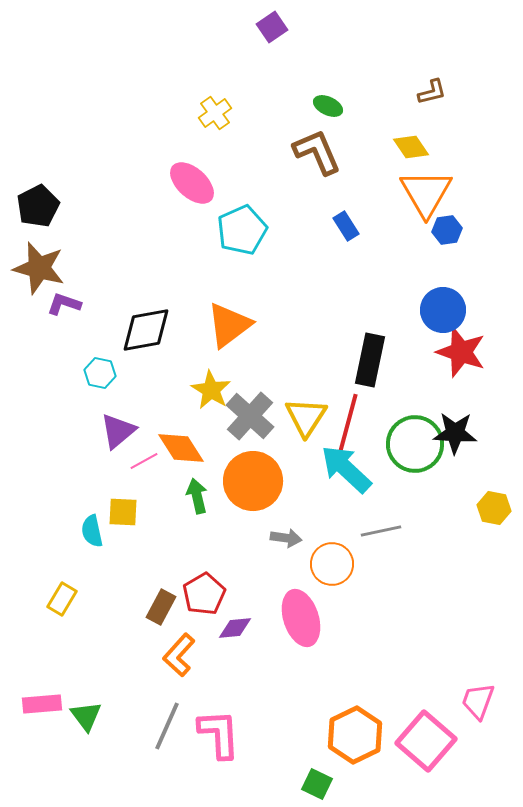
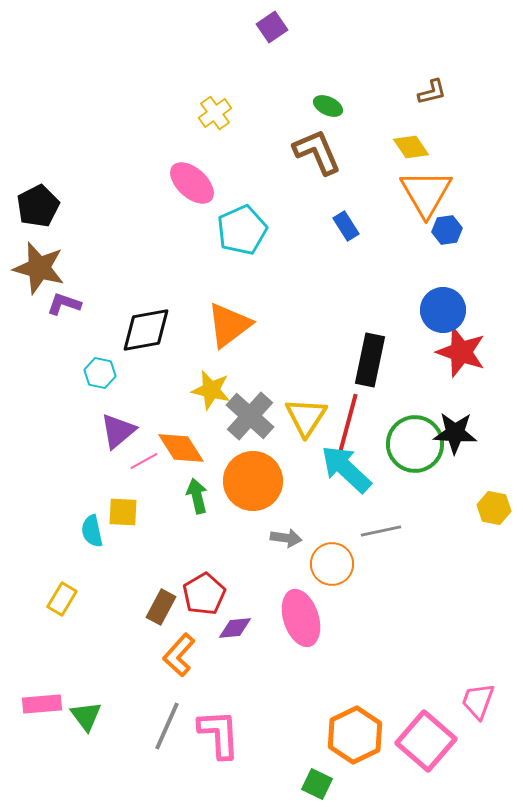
yellow star at (211, 390): rotated 18 degrees counterclockwise
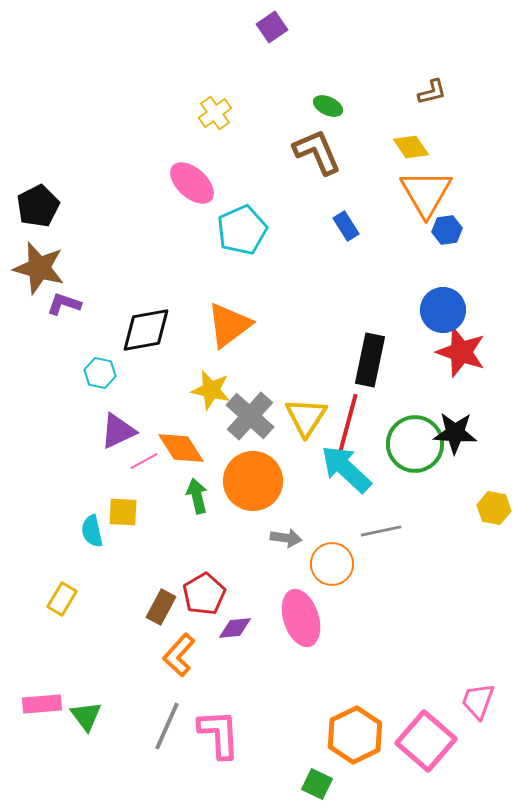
purple triangle at (118, 431): rotated 15 degrees clockwise
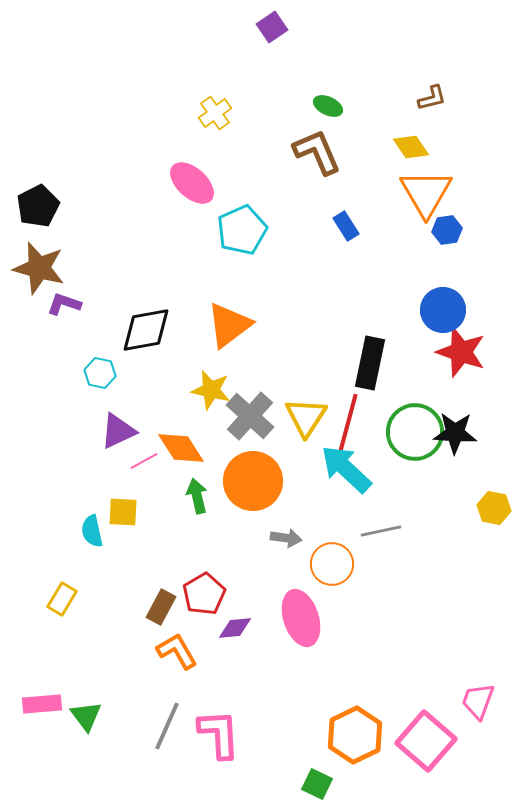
brown L-shape at (432, 92): moved 6 px down
black rectangle at (370, 360): moved 3 px down
green circle at (415, 444): moved 12 px up
orange L-shape at (179, 655): moved 2 px left, 4 px up; rotated 108 degrees clockwise
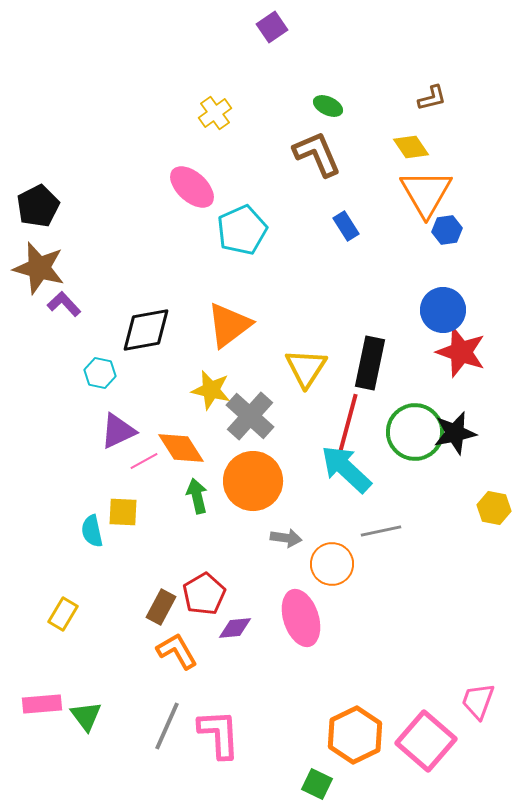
brown L-shape at (317, 152): moved 2 px down
pink ellipse at (192, 183): moved 4 px down
purple L-shape at (64, 304): rotated 28 degrees clockwise
yellow triangle at (306, 417): moved 49 px up
black star at (455, 433): rotated 15 degrees counterclockwise
yellow rectangle at (62, 599): moved 1 px right, 15 px down
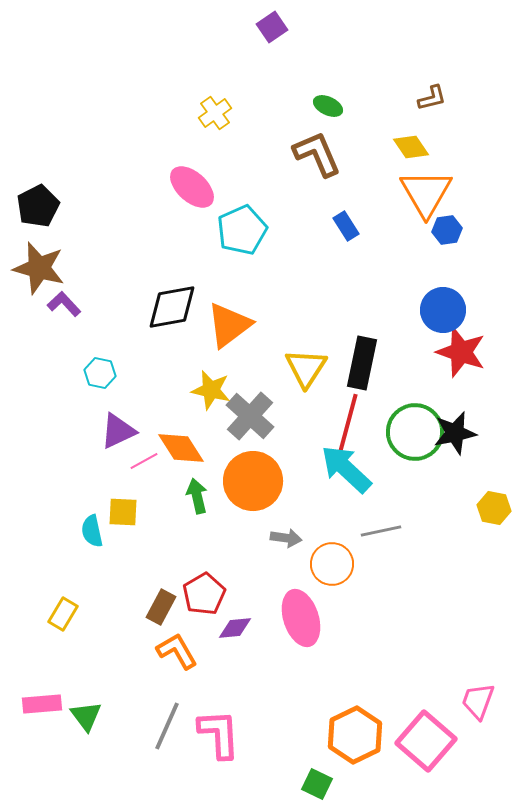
black diamond at (146, 330): moved 26 px right, 23 px up
black rectangle at (370, 363): moved 8 px left
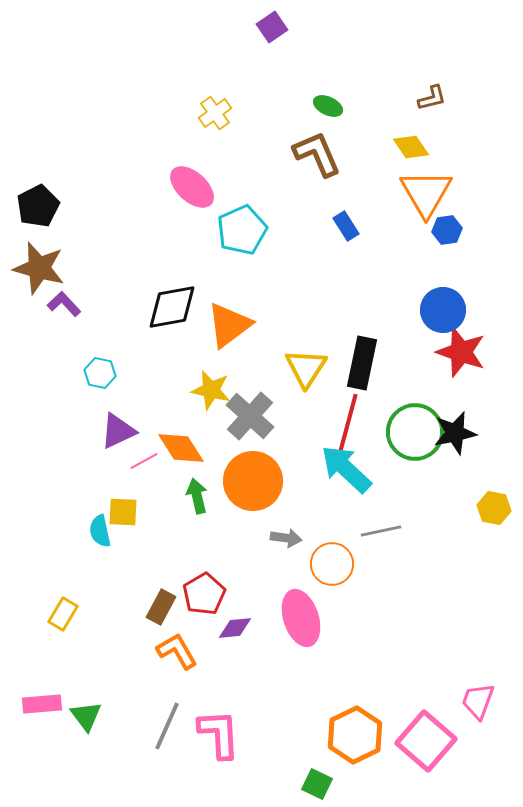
cyan semicircle at (92, 531): moved 8 px right
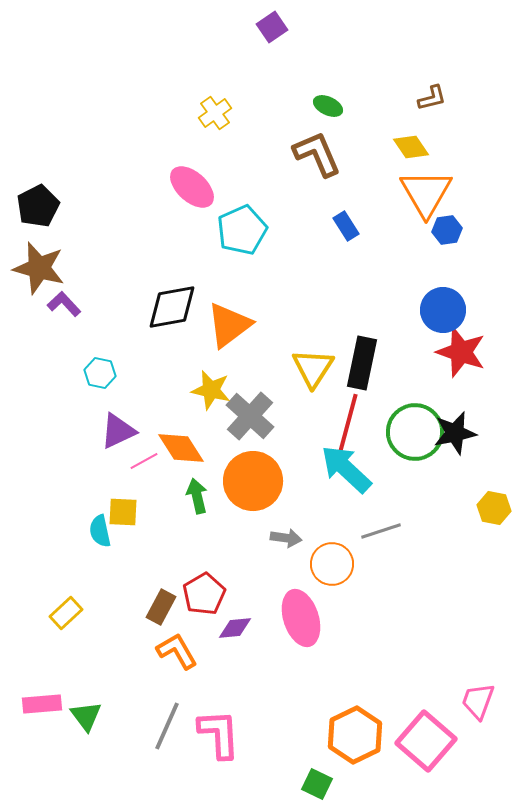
yellow triangle at (306, 368): moved 7 px right
gray line at (381, 531): rotated 6 degrees counterclockwise
yellow rectangle at (63, 614): moved 3 px right, 1 px up; rotated 16 degrees clockwise
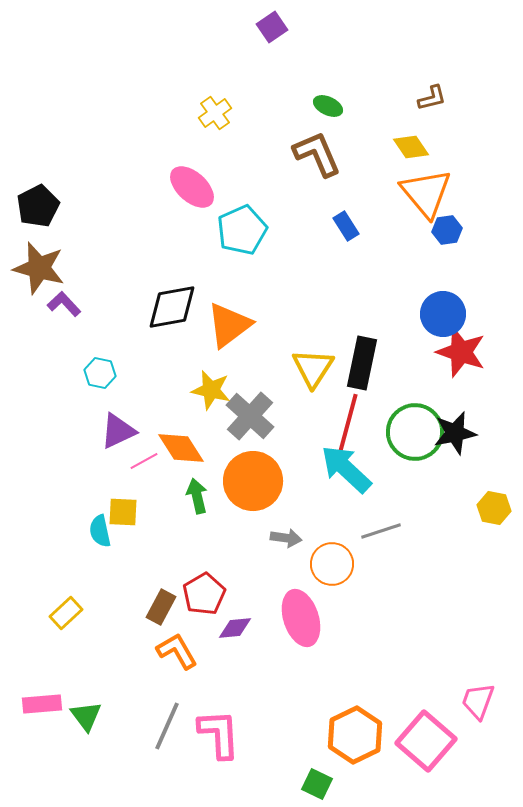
orange triangle at (426, 193): rotated 10 degrees counterclockwise
blue circle at (443, 310): moved 4 px down
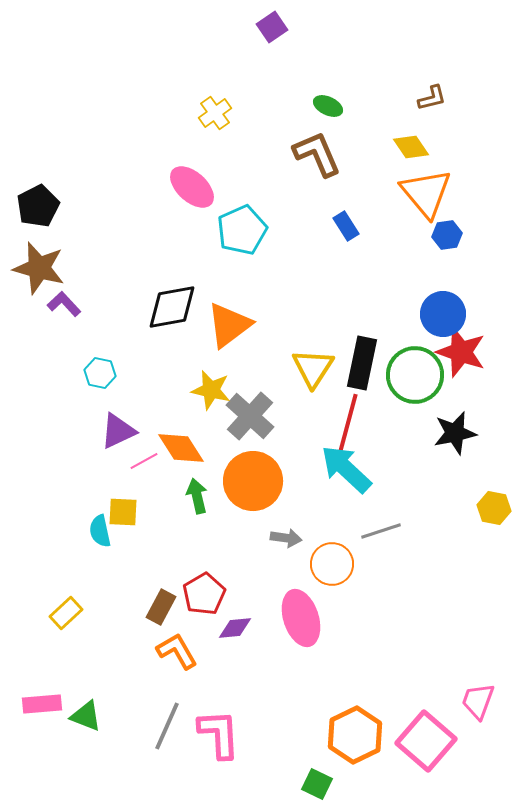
blue hexagon at (447, 230): moved 5 px down
green circle at (415, 432): moved 57 px up
green triangle at (86, 716): rotated 32 degrees counterclockwise
